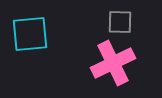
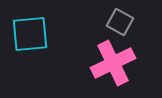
gray square: rotated 28 degrees clockwise
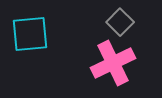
gray square: rotated 16 degrees clockwise
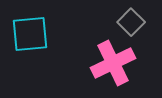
gray square: moved 11 px right
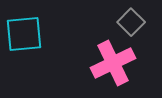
cyan square: moved 6 px left
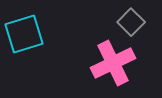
cyan square: rotated 12 degrees counterclockwise
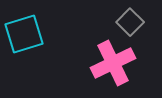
gray square: moved 1 px left
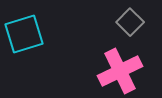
pink cross: moved 7 px right, 8 px down
